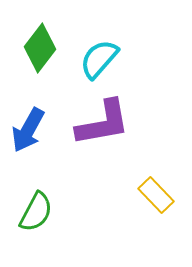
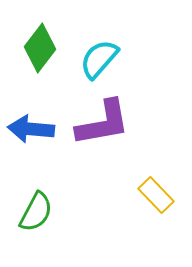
blue arrow: moved 3 px right, 1 px up; rotated 66 degrees clockwise
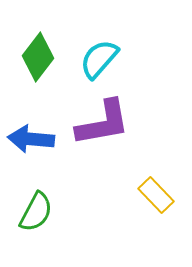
green diamond: moved 2 px left, 9 px down
blue arrow: moved 10 px down
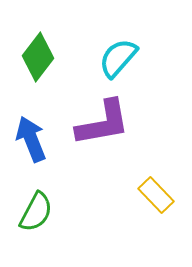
cyan semicircle: moved 19 px right, 1 px up
blue arrow: rotated 63 degrees clockwise
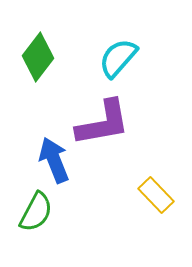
blue arrow: moved 23 px right, 21 px down
